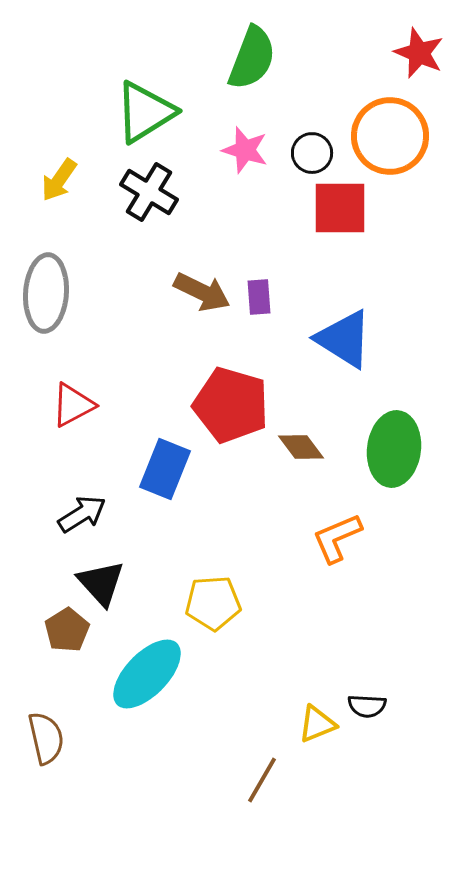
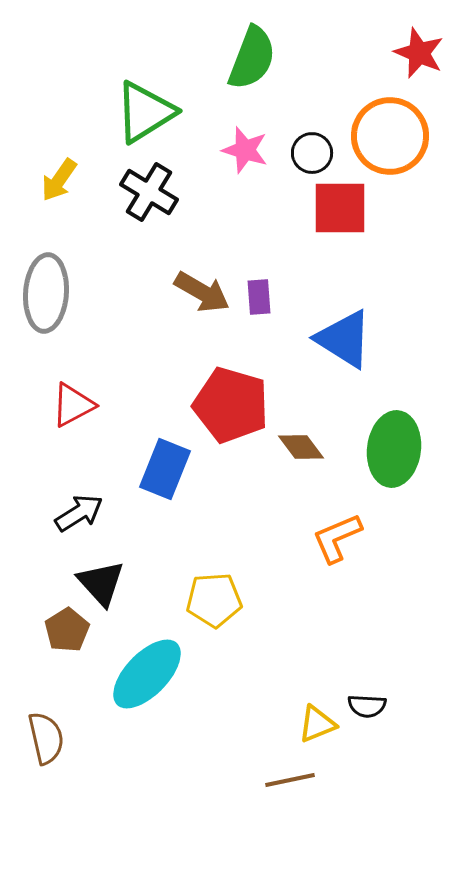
brown arrow: rotated 4 degrees clockwise
black arrow: moved 3 px left, 1 px up
yellow pentagon: moved 1 px right, 3 px up
brown line: moved 28 px right; rotated 48 degrees clockwise
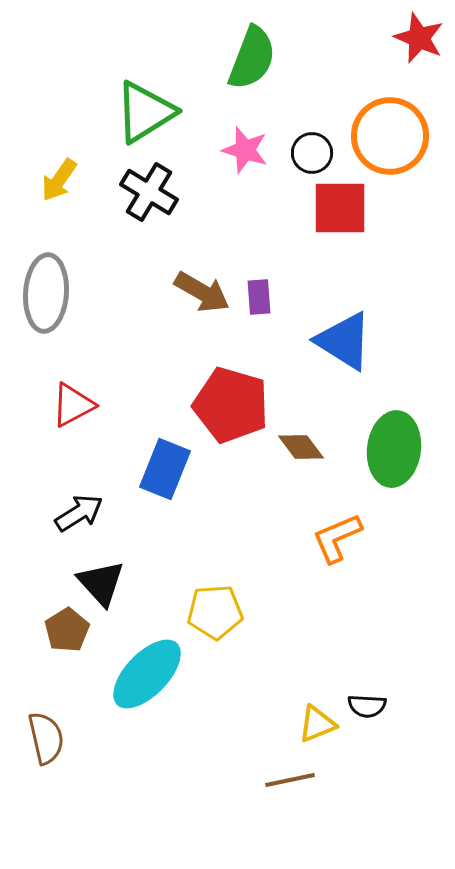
red star: moved 15 px up
blue triangle: moved 2 px down
yellow pentagon: moved 1 px right, 12 px down
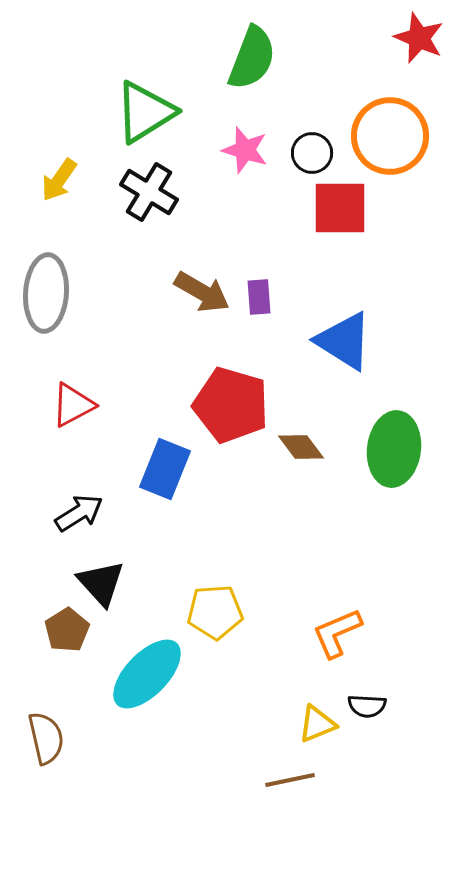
orange L-shape: moved 95 px down
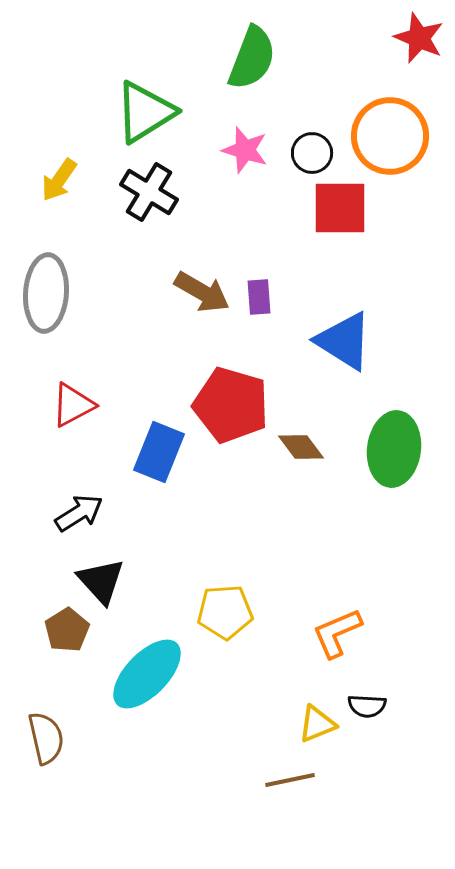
blue rectangle: moved 6 px left, 17 px up
black triangle: moved 2 px up
yellow pentagon: moved 10 px right
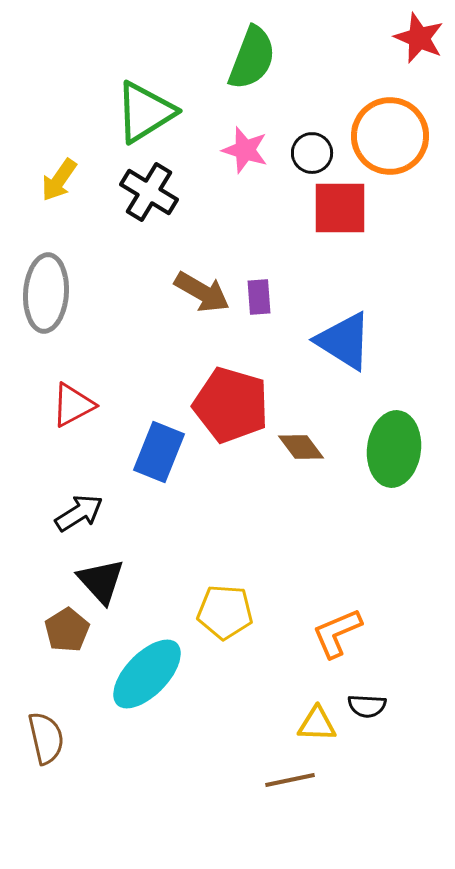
yellow pentagon: rotated 8 degrees clockwise
yellow triangle: rotated 24 degrees clockwise
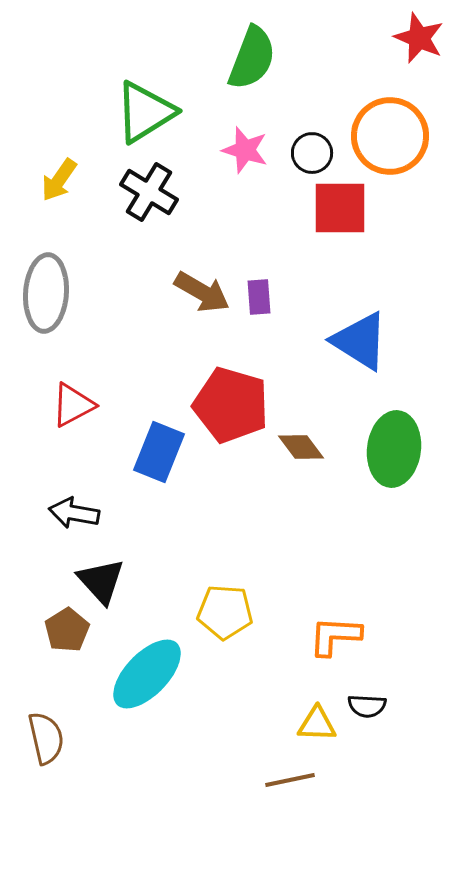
blue triangle: moved 16 px right
black arrow: moved 5 px left; rotated 138 degrees counterclockwise
orange L-shape: moved 2 px left, 3 px down; rotated 26 degrees clockwise
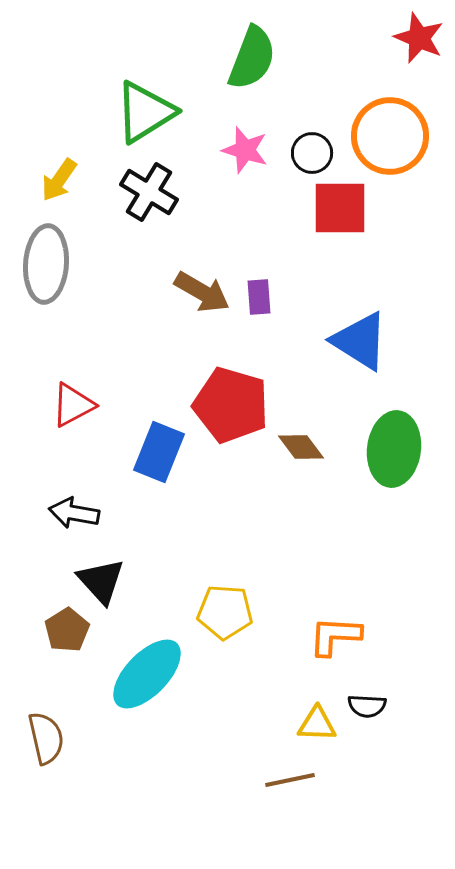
gray ellipse: moved 29 px up
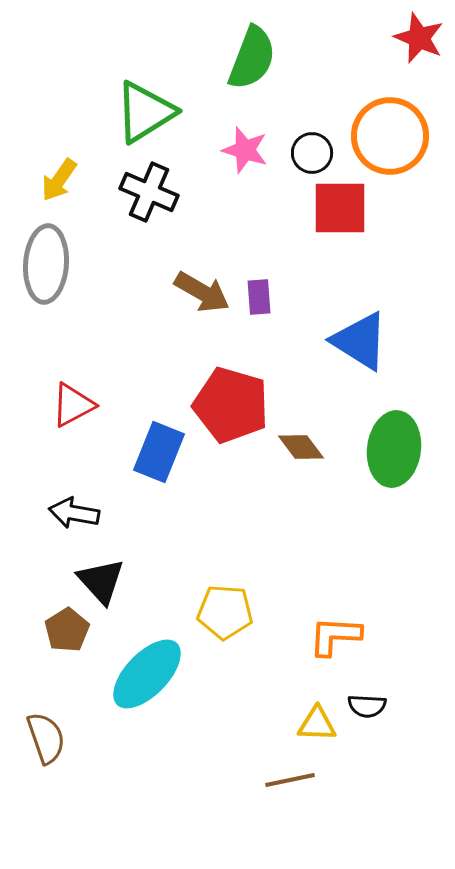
black cross: rotated 8 degrees counterclockwise
brown semicircle: rotated 6 degrees counterclockwise
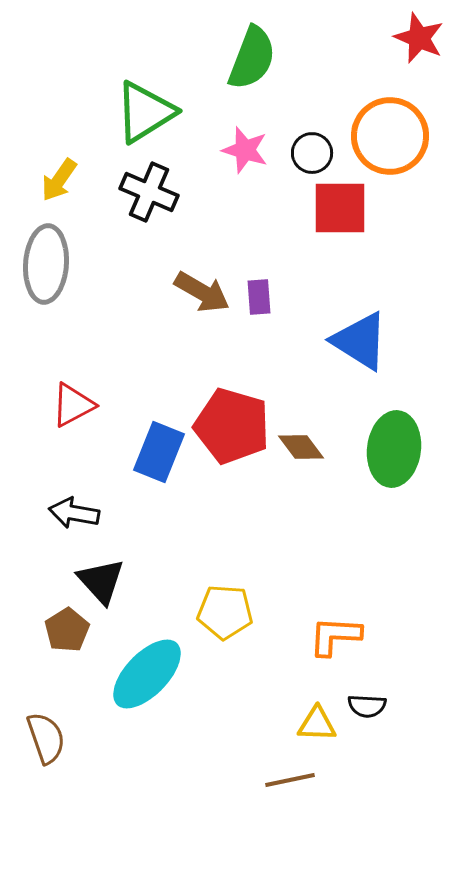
red pentagon: moved 1 px right, 21 px down
